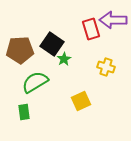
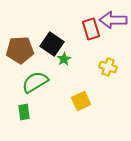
yellow cross: moved 2 px right
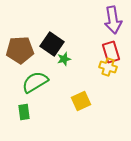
purple arrow: rotated 100 degrees counterclockwise
red rectangle: moved 20 px right, 23 px down
green star: rotated 16 degrees clockwise
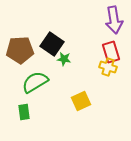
purple arrow: moved 1 px right
green star: rotated 24 degrees clockwise
